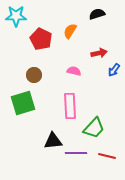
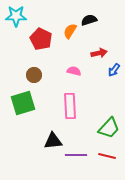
black semicircle: moved 8 px left, 6 px down
green trapezoid: moved 15 px right
purple line: moved 2 px down
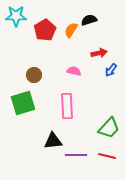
orange semicircle: moved 1 px right, 1 px up
red pentagon: moved 4 px right, 9 px up; rotated 15 degrees clockwise
blue arrow: moved 3 px left
pink rectangle: moved 3 px left
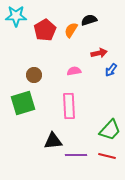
pink semicircle: rotated 24 degrees counterclockwise
pink rectangle: moved 2 px right
green trapezoid: moved 1 px right, 2 px down
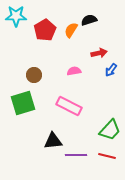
pink rectangle: rotated 60 degrees counterclockwise
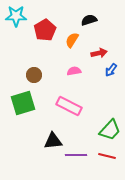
orange semicircle: moved 1 px right, 10 px down
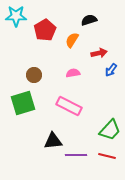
pink semicircle: moved 1 px left, 2 px down
